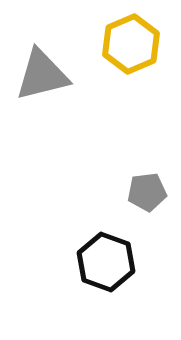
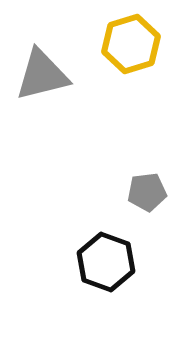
yellow hexagon: rotated 6 degrees clockwise
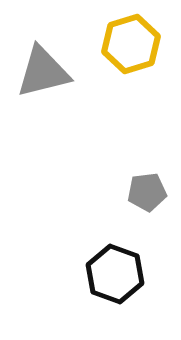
gray triangle: moved 1 px right, 3 px up
black hexagon: moved 9 px right, 12 px down
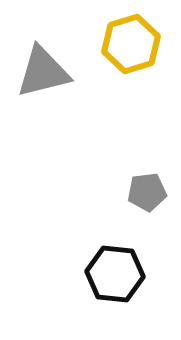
black hexagon: rotated 14 degrees counterclockwise
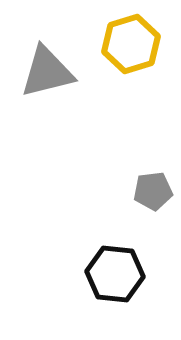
gray triangle: moved 4 px right
gray pentagon: moved 6 px right, 1 px up
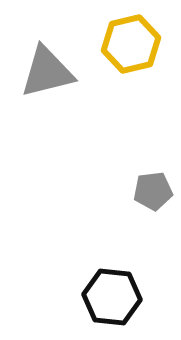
yellow hexagon: rotated 4 degrees clockwise
black hexagon: moved 3 px left, 23 px down
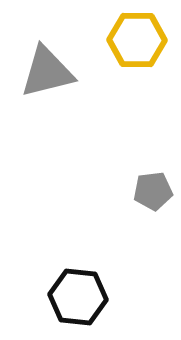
yellow hexagon: moved 6 px right, 4 px up; rotated 14 degrees clockwise
black hexagon: moved 34 px left
